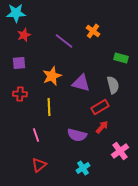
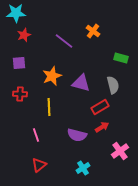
red arrow: rotated 16 degrees clockwise
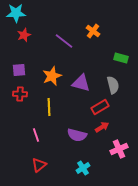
purple square: moved 7 px down
pink cross: moved 1 px left, 2 px up; rotated 12 degrees clockwise
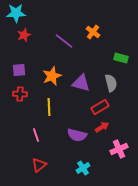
orange cross: moved 1 px down
gray semicircle: moved 2 px left, 2 px up
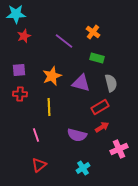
cyan star: moved 1 px down
red star: moved 1 px down
green rectangle: moved 24 px left
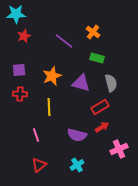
cyan cross: moved 6 px left, 3 px up
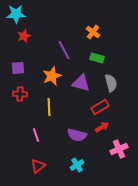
purple line: moved 9 px down; rotated 24 degrees clockwise
purple square: moved 1 px left, 2 px up
red triangle: moved 1 px left, 1 px down
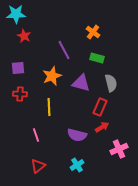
red star: rotated 24 degrees counterclockwise
red rectangle: rotated 36 degrees counterclockwise
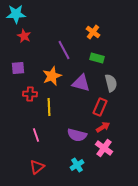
red cross: moved 10 px right
red arrow: moved 1 px right
pink cross: moved 15 px left, 1 px up; rotated 30 degrees counterclockwise
red triangle: moved 1 px left, 1 px down
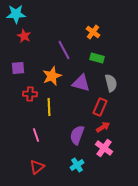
purple semicircle: rotated 96 degrees clockwise
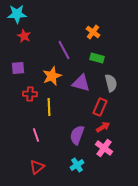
cyan star: moved 1 px right
